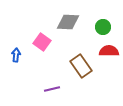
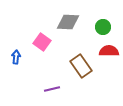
blue arrow: moved 2 px down
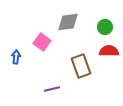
gray diamond: rotated 10 degrees counterclockwise
green circle: moved 2 px right
brown rectangle: rotated 15 degrees clockwise
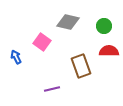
gray diamond: rotated 20 degrees clockwise
green circle: moved 1 px left, 1 px up
blue arrow: rotated 32 degrees counterclockwise
